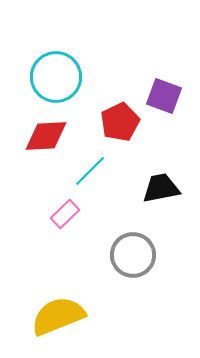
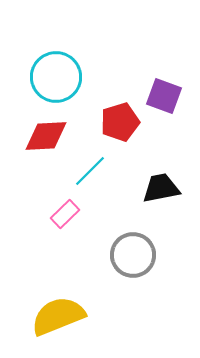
red pentagon: rotated 9 degrees clockwise
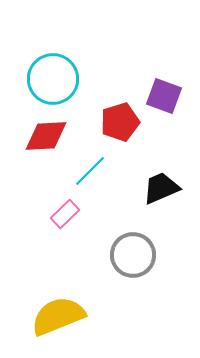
cyan circle: moved 3 px left, 2 px down
black trapezoid: rotated 12 degrees counterclockwise
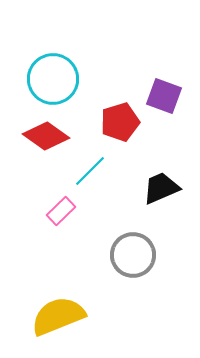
red diamond: rotated 39 degrees clockwise
pink rectangle: moved 4 px left, 3 px up
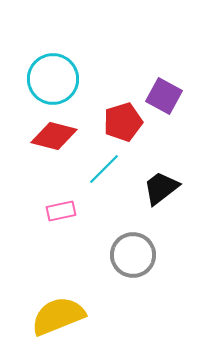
purple square: rotated 9 degrees clockwise
red pentagon: moved 3 px right
red diamond: moved 8 px right; rotated 21 degrees counterclockwise
cyan line: moved 14 px right, 2 px up
black trapezoid: rotated 15 degrees counterclockwise
pink rectangle: rotated 32 degrees clockwise
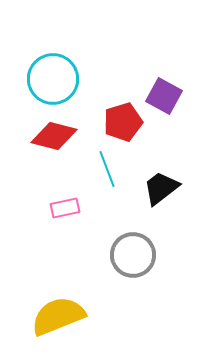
cyan line: moved 3 px right; rotated 66 degrees counterclockwise
pink rectangle: moved 4 px right, 3 px up
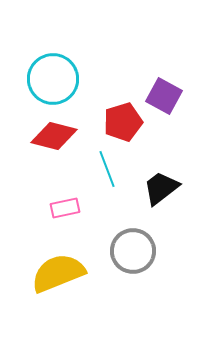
gray circle: moved 4 px up
yellow semicircle: moved 43 px up
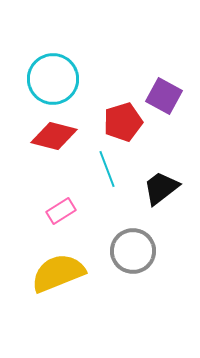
pink rectangle: moved 4 px left, 3 px down; rotated 20 degrees counterclockwise
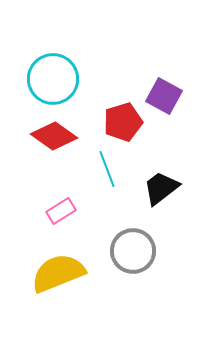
red diamond: rotated 21 degrees clockwise
